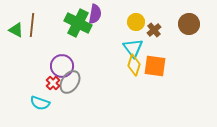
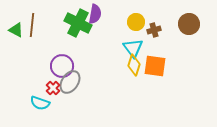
brown cross: rotated 24 degrees clockwise
red cross: moved 5 px down
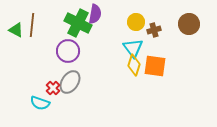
purple circle: moved 6 px right, 15 px up
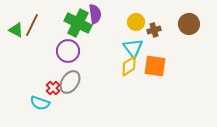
purple semicircle: rotated 18 degrees counterclockwise
brown line: rotated 20 degrees clockwise
yellow diamond: moved 5 px left, 1 px down; rotated 40 degrees clockwise
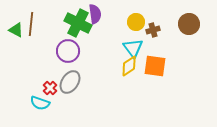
brown line: moved 1 px left, 1 px up; rotated 20 degrees counterclockwise
brown cross: moved 1 px left
red cross: moved 3 px left
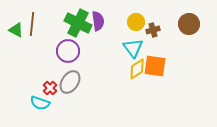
purple semicircle: moved 3 px right, 7 px down
brown line: moved 1 px right
yellow diamond: moved 8 px right, 3 px down
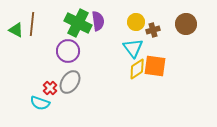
brown circle: moved 3 px left
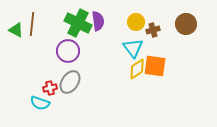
red cross: rotated 32 degrees clockwise
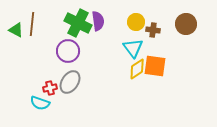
brown cross: rotated 24 degrees clockwise
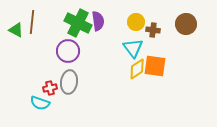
brown line: moved 2 px up
gray ellipse: moved 1 px left; rotated 25 degrees counterclockwise
